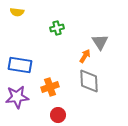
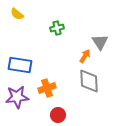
yellow semicircle: moved 2 px down; rotated 32 degrees clockwise
orange cross: moved 3 px left, 1 px down
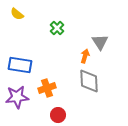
green cross: rotated 32 degrees counterclockwise
orange arrow: rotated 16 degrees counterclockwise
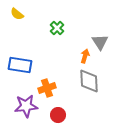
purple star: moved 9 px right, 9 px down
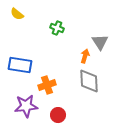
green cross: rotated 24 degrees counterclockwise
orange cross: moved 3 px up
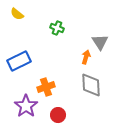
orange arrow: moved 1 px right, 1 px down
blue rectangle: moved 1 px left, 4 px up; rotated 35 degrees counterclockwise
gray diamond: moved 2 px right, 4 px down
orange cross: moved 1 px left, 2 px down
purple star: rotated 30 degrees counterclockwise
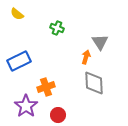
gray diamond: moved 3 px right, 2 px up
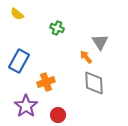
orange arrow: rotated 56 degrees counterclockwise
blue rectangle: rotated 35 degrees counterclockwise
orange cross: moved 5 px up
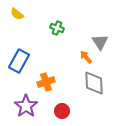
red circle: moved 4 px right, 4 px up
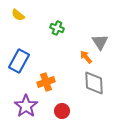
yellow semicircle: moved 1 px right, 1 px down
